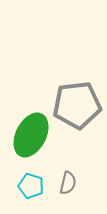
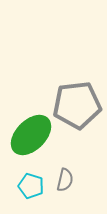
green ellipse: rotated 18 degrees clockwise
gray semicircle: moved 3 px left, 3 px up
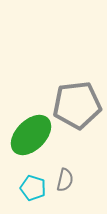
cyan pentagon: moved 2 px right, 2 px down
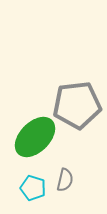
green ellipse: moved 4 px right, 2 px down
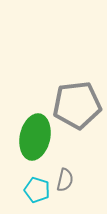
green ellipse: rotated 33 degrees counterclockwise
cyan pentagon: moved 4 px right, 2 px down
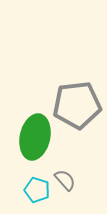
gray semicircle: rotated 55 degrees counterclockwise
